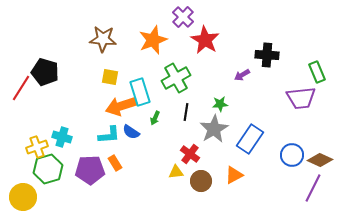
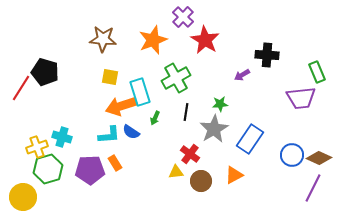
brown diamond: moved 1 px left, 2 px up
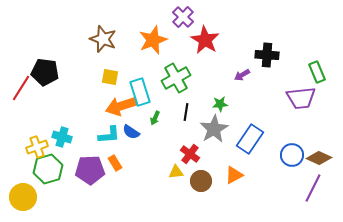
brown star: rotated 16 degrees clockwise
black pentagon: rotated 8 degrees counterclockwise
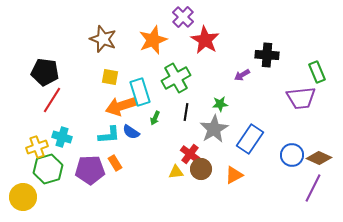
red line: moved 31 px right, 12 px down
brown circle: moved 12 px up
